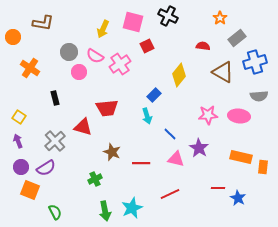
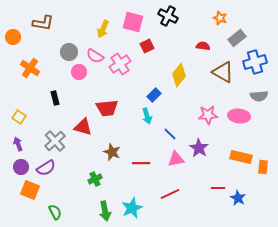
orange star at (220, 18): rotated 16 degrees counterclockwise
purple arrow at (18, 141): moved 3 px down
pink triangle at (176, 159): rotated 24 degrees counterclockwise
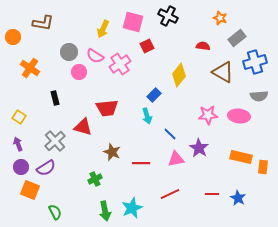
red line at (218, 188): moved 6 px left, 6 px down
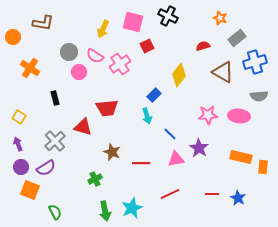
red semicircle at (203, 46): rotated 24 degrees counterclockwise
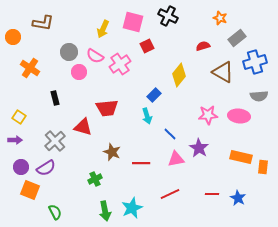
purple arrow at (18, 144): moved 3 px left, 4 px up; rotated 112 degrees clockwise
